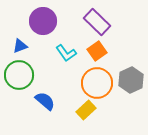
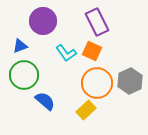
purple rectangle: rotated 20 degrees clockwise
orange square: moved 5 px left; rotated 30 degrees counterclockwise
green circle: moved 5 px right
gray hexagon: moved 1 px left, 1 px down
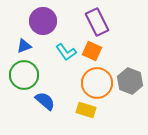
blue triangle: moved 4 px right
cyan L-shape: moved 1 px up
gray hexagon: rotated 15 degrees counterclockwise
yellow rectangle: rotated 60 degrees clockwise
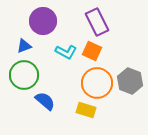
cyan L-shape: rotated 25 degrees counterclockwise
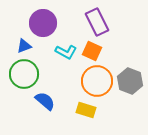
purple circle: moved 2 px down
green circle: moved 1 px up
orange circle: moved 2 px up
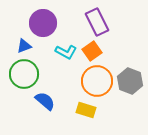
orange square: rotated 30 degrees clockwise
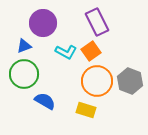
orange square: moved 1 px left
blue semicircle: rotated 10 degrees counterclockwise
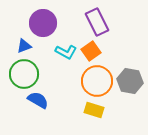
gray hexagon: rotated 10 degrees counterclockwise
blue semicircle: moved 7 px left, 1 px up
yellow rectangle: moved 8 px right
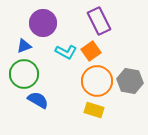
purple rectangle: moved 2 px right, 1 px up
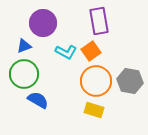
purple rectangle: rotated 16 degrees clockwise
orange circle: moved 1 px left
